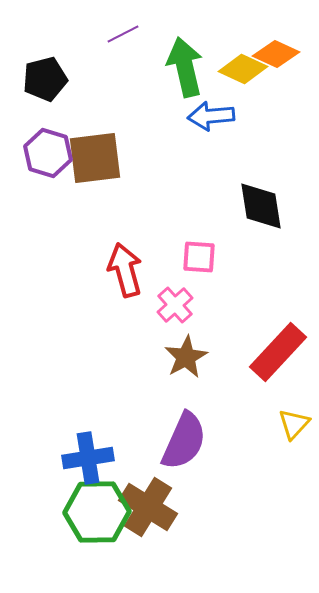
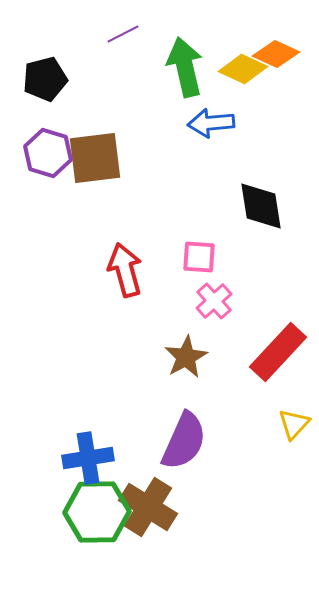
blue arrow: moved 7 px down
pink cross: moved 39 px right, 4 px up
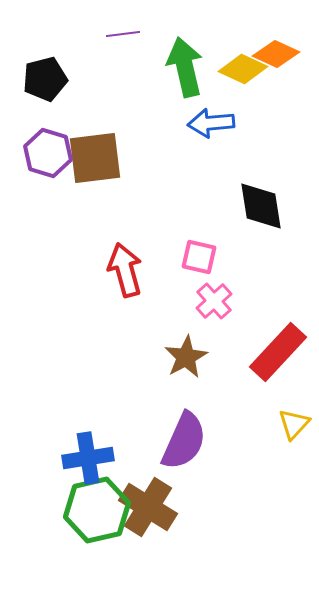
purple line: rotated 20 degrees clockwise
pink square: rotated 9 degrees clockwise
green hexagon: moved 2 px up; rotated 12 degrees counterclockwise
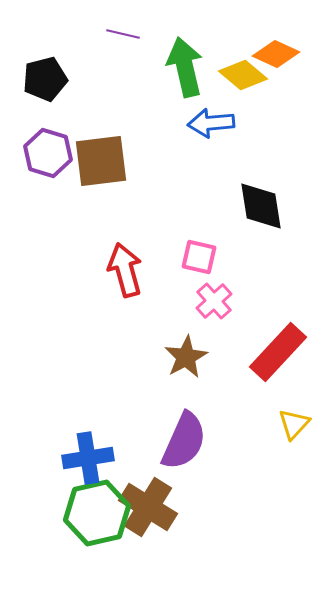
purple line: rotated 20 degrees clockwise
yellow diamond: moved 6 px down; rotated 15 degrees clockwise
brown square: moved 6 px right, 3 px down
green hexagon: moved 3 px down
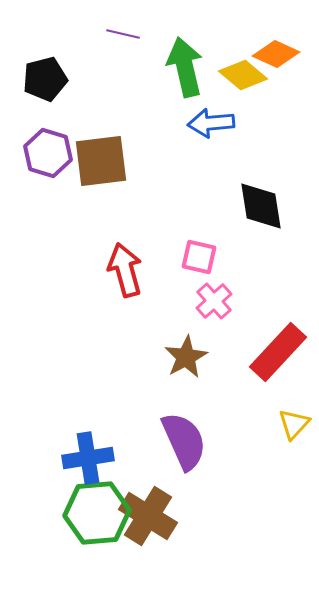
purple semicircle: rotated 48 degrees counterclockwise
brown cross: moved 9 px down
green hexagon: rotated 8 degrees clockwise
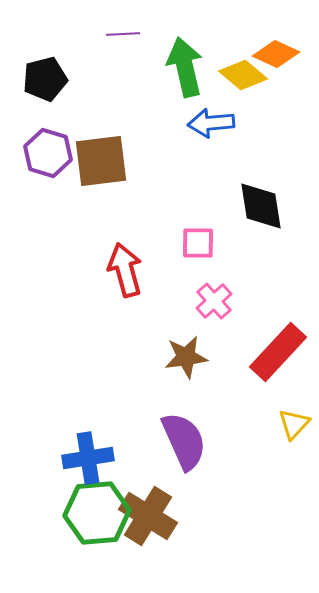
purple line: rotated 16 degrees counterclockwise
pink square: moved 1 px left, 14 px up; rotated 12 degrees counterclockwise
brown star: rotated 21 degrees clockwise
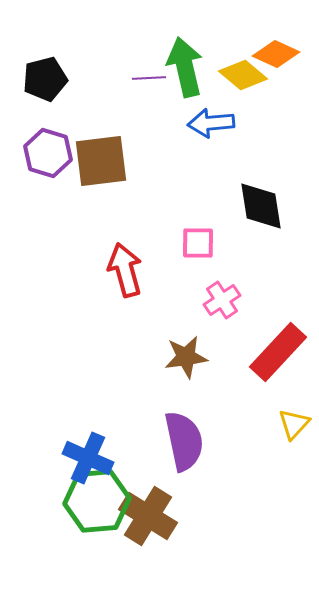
purple line: moved 26 px right, 44 px down
pink cross: moved 8 px right, 1 px up; rotated 9 degrees clockwise
purple semicircle: rotated 12 degrees clockwise
blue cross: rotated 33 degrees clockwise
green hexagon: moved 12 px up
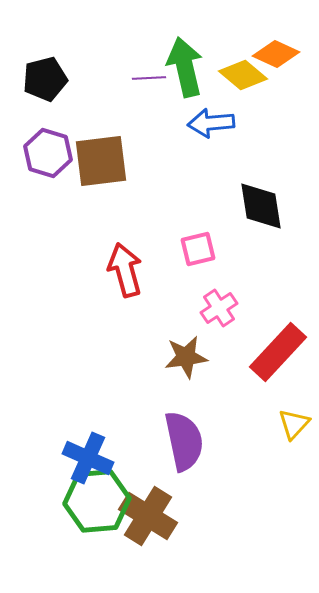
pink square: moved 6 px down; rotated 15 degrees counterclockwise
pink cross: moved 3 px left, 8 px down
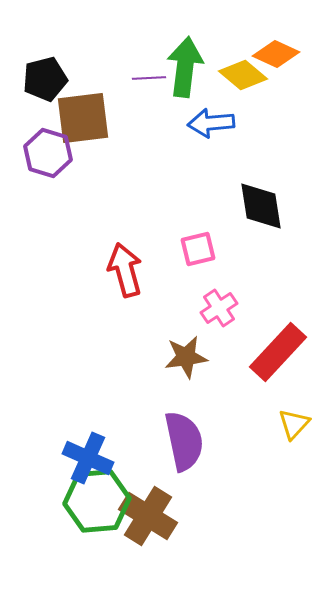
green arrow: rotated 20 degrees clockwise
brown square: moved 18 px left, 43 px up
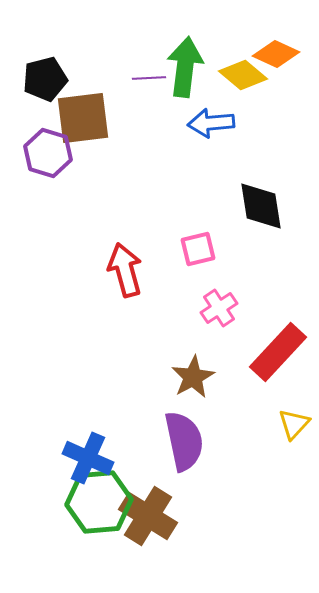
brown star: moved 7 px right, 20 px down; rotated 21 degrees counterclockwise
green hexagon: moved 2 px right, 1 px down
